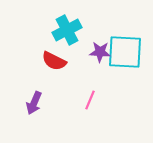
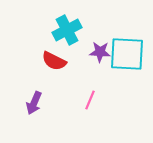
cyan square: moved 2 px right, 2 px down
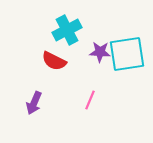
cyan square: rotated 12 degrees counterclockwise
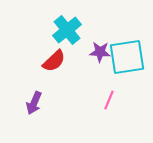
cyan cross: rotated 12 degrees counterclockwise
cyan square: moved 3 px down
red semicircle: rotated 70 degrees counterclockwise
pink line: moved 19 px right
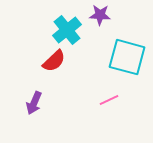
purple star: moved 37 px up
cyan square: rotated 24 degrees clockwise
pink line: rotated 42 degrees clockwise
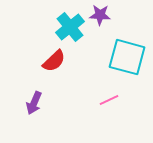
cyan cross: moved 3 px right, 3 px up
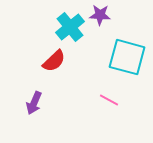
pink line: rotated 54 degrees clockwise
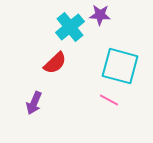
cyan square: moved 7 px left, 9 px down
red semicircle: moved 1 px right, 2 px down
